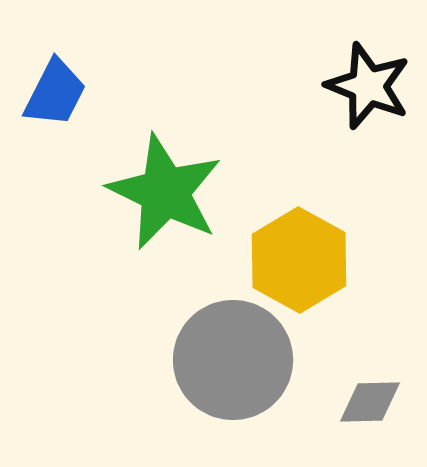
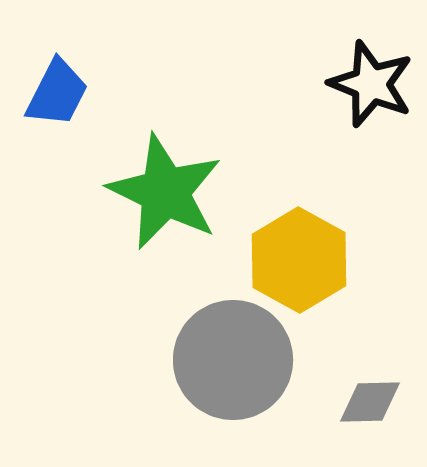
black star: moved 3 px right, 2 px up
blue trapezoid: moved 2 px right
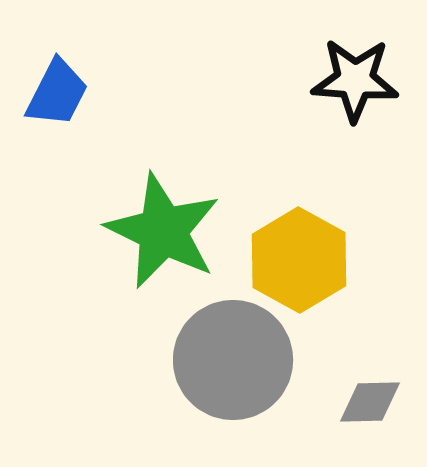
black star: moved 16 px left, 4 px up; rotated 18 degrees counterclockwise
green star: moved 2 px left, 39 px down
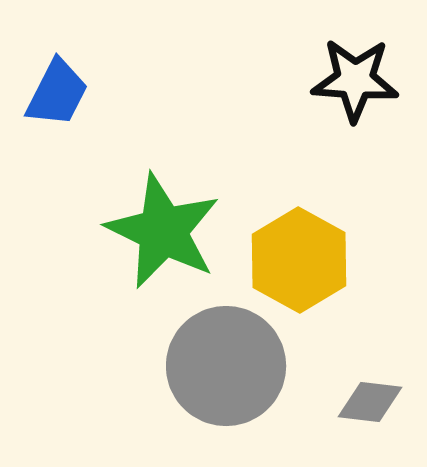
gray circle: moved 7 px left, 6 px down
gray diamond: rotated 8 degrees clockwise
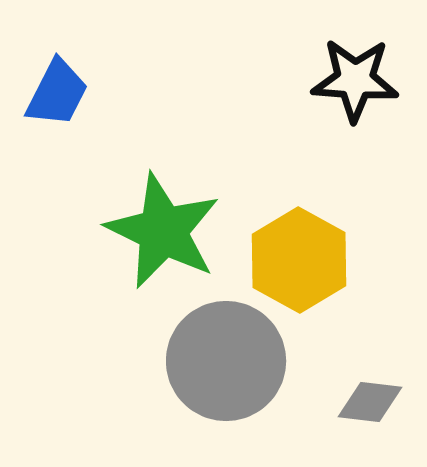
gray circle: moved 5 px up
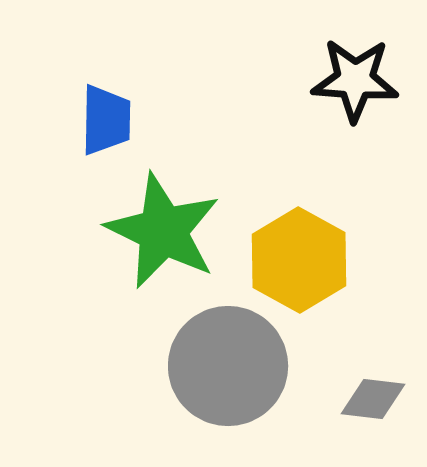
blue trapezoid: moved 49 px right, 27 px down; rotated 26 degrees counterclockwise
gray circle: moved 2 px right, 5 px down
gray diamond: moved 3 px right, 3 px up
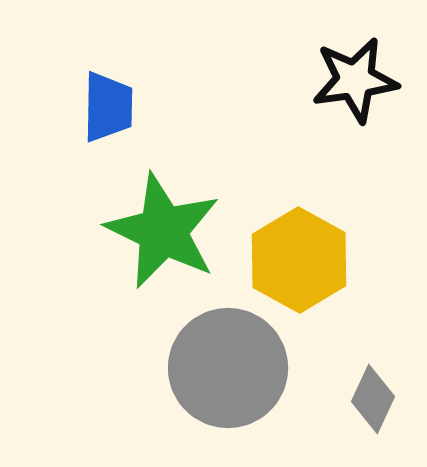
black star: rotated 12 degrees counterclockwise
blue trapezoid: moved 2 px right, 13 px up
gray circle: moved 2 px down
gray diamond: rotated 72 degrees counterclockwise
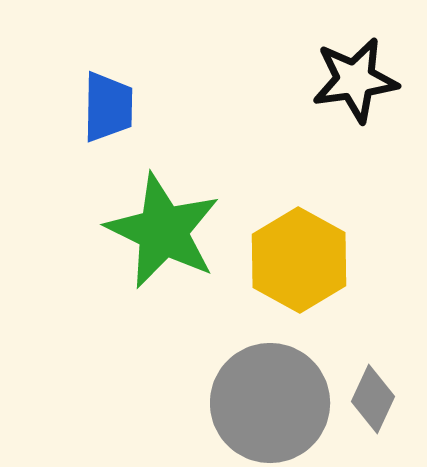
gray circle: moved 42 px right, 35 px down
